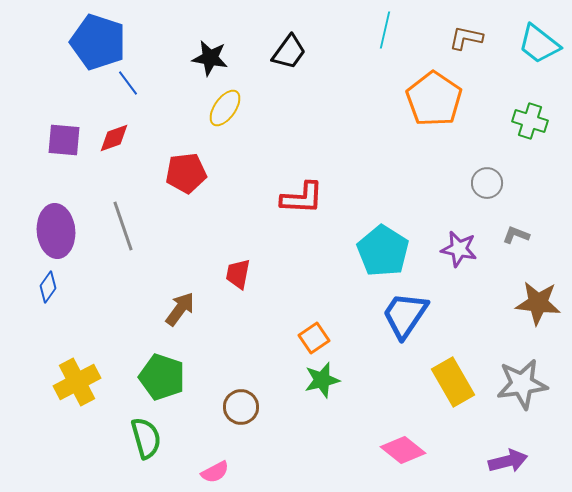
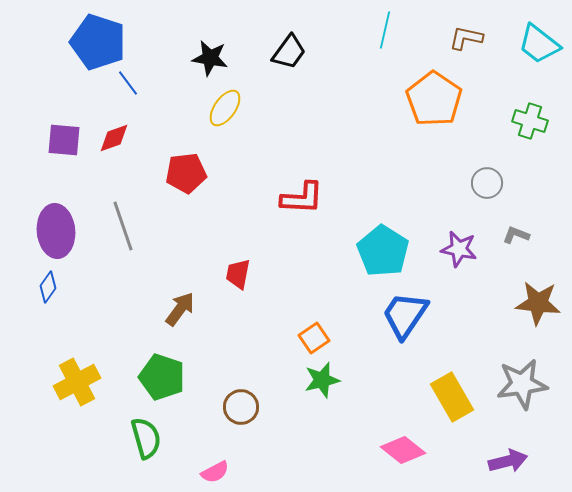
yellow rectangle: moved 1 px left, 15 px down
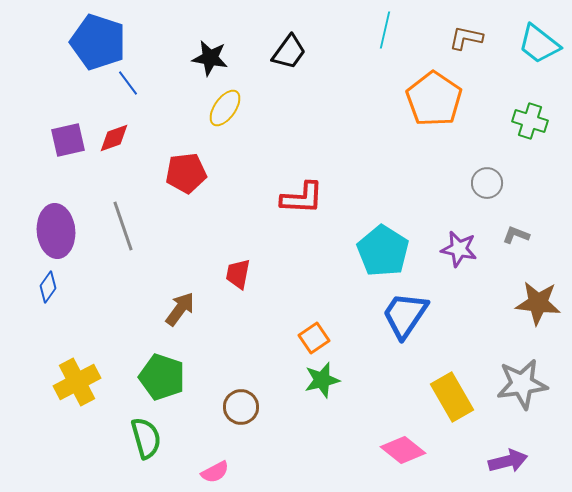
purple square: moved 4 px right; rotated 18 degrees counterclockwise
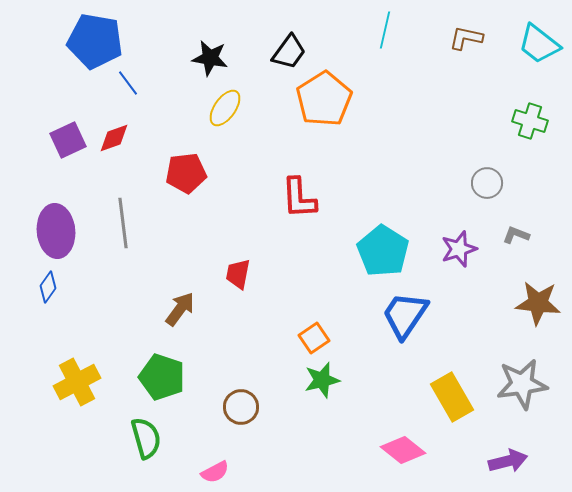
blue pentagon: moved 3 px left, 1 px up; rotated 8 degrees counterclockwise
orange pentagon: moved 110 px left; rotated 6 degrees clockwise
purple square: rotated 12 degrees counterclockwise
red L-shape: moved 3 px left; rotated 84 degrees clockwise
gray line: moved 3 px up; rotated 12 degrees clockwise
purple star: rotated 30 degrees counterclockwise
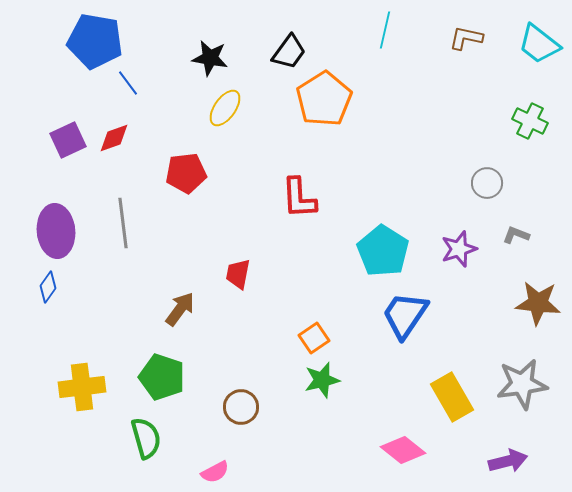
green cross: rotated 8 degrees clockwise
yellow cross: moved 5 px right, 5 px down; rotated 21 degrees clockwise
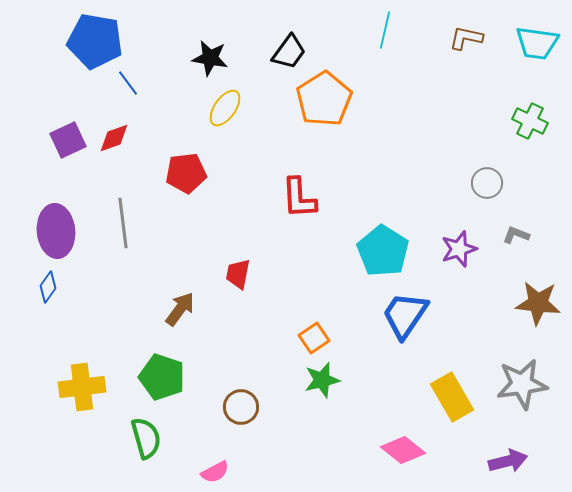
cyan trapezoid: moved 2 px left, 1 px up; rotated 30 degrees counterclockwise
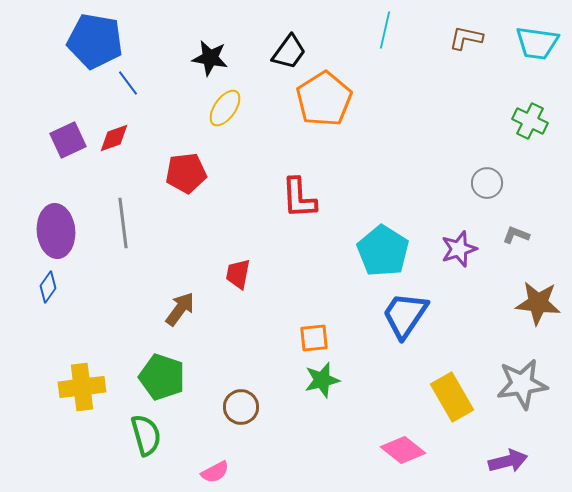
orange square: rotated 28 degrees clockwise
green semicircle: moved 3 px up
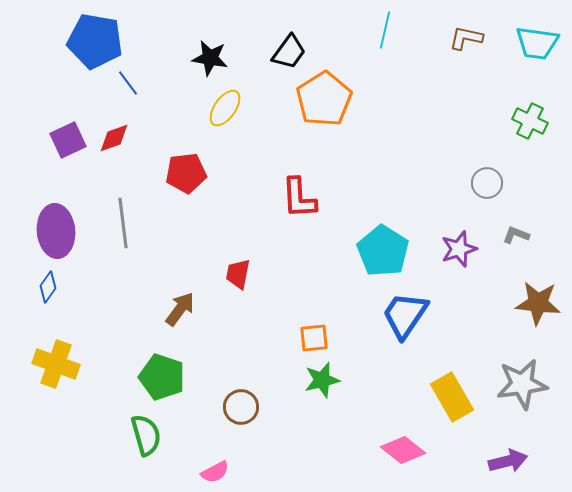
yellow cross: moved 26 px left, 23 px up; rotated 27 degrees clockwise
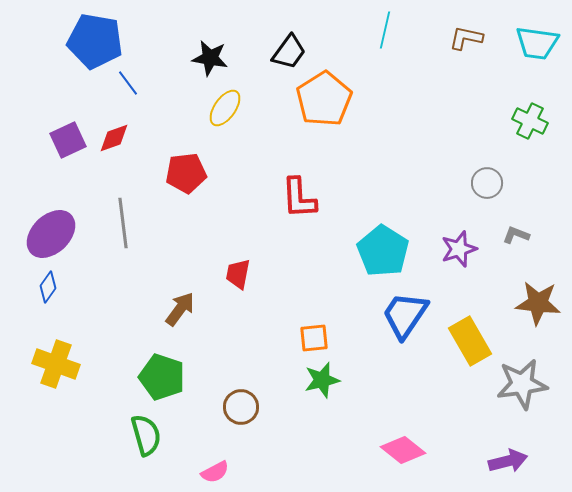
purple ellipse: moved 5 px left, 3 px down; rotated 51 degrees clockwise
yellow rectangle: moved 18 px right, 56 px up
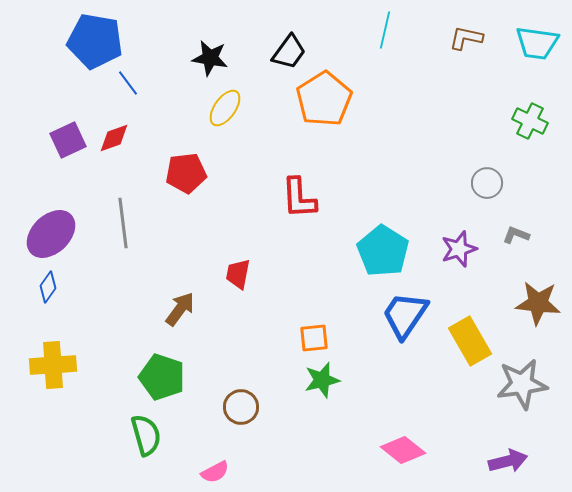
yellow cross: moved 3 px left, 1 px down; rotated 24 degrees counterclockwise
